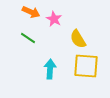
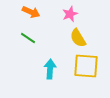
pink star: moved 16 px right, 5 px up; rotated 21 degrees clockwise
yellow semicircle: moved 1 px up
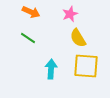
cyan arrow: moved 1 px right
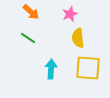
orange arrow: rotated 18 degrees clockwise
yellow semicircle: rotated 24 degrees clockwise
yellow square: moved 2 px right, 2 px down
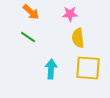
pink star: rotated 21 degrees clockwise
green line: moved 1 px up
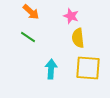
pink star: moved 1 px right, 2 px down; rotated 21 degrees clockwise
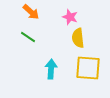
pink star: moved 1 px left, 1 px down
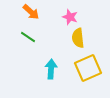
yellow square: rotated 28 degrees counterclockwise
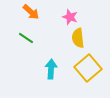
green line: moved 2 px left, 1 px down
yellow square: rotated 16 degrees counterclockwise
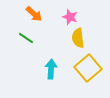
orange arrow: moved 3 px right, 2 px down
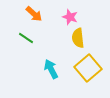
cyan arrow: rotated 30 degrees counterclockwise
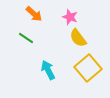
yellow semicircle: rotated 30 degrees counterclockwise
cyan arrow: moved 3 px left, 1 px down
